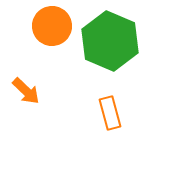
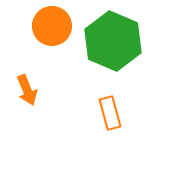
green hexagon: moved 3 px right
orange arrow: moved 1 px right, 1 px up; rotated 24 degrees clockwise
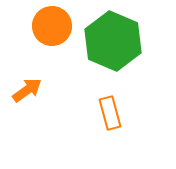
orange arrow: rotated 104 degrees counterclockwise
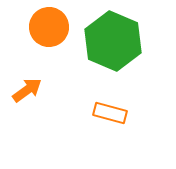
orange circle: moved 3 px left, 1 px down
orange rectangle: rotated 60 degrees counterclockwise
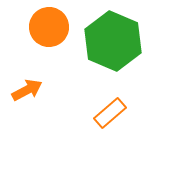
orange arrow: rotated 8 degrees clockwise
orange rectangle: rotated 56 degrees counterclockwise
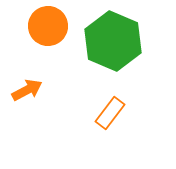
orange circle: moved 1 px left, 1 px up
orange rectangle: rotated 12 degrees counterclockwise
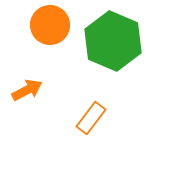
orange circle: moved 2 px right, 1 px up
orange rectangle: moved 19 px left, 5 px down
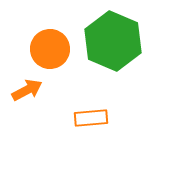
orange circle: moved 24 px down
orange rectangle: rotated 48 degrees clockwise
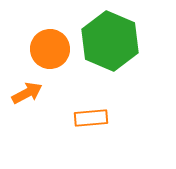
green hexagon: moved 3 px left
orange arrow: moved 3 px down
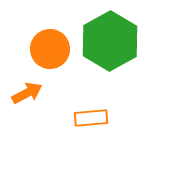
green hexagon: rotated 8 degrees clockwise
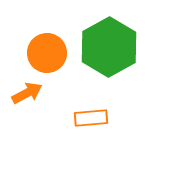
green hexagon: moved 1 px left, 6 px down
orange circle: moved 3 px left, 4 px down
